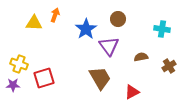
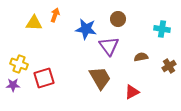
blue star: rotated 30 degrees counterclockwise
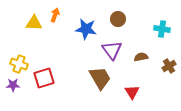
purple triangle: moved 3 px right, 4 px down
red triangle: rotated 35 degrees counterclockwise
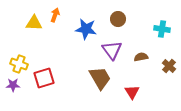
brown cross: rotated 16 degrees counterclockwise
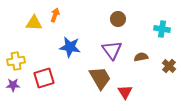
blue star: moved 16 px left, 18 px down
yellow cross: moved 3 px left, 3 px up; rotated 30 degrees counterclockwise
red triangle: moved 7 px left
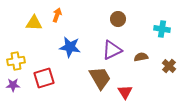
orange arrow: moved 2 px right
purple triangle: rotated 40 degrees clockwise
